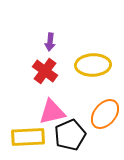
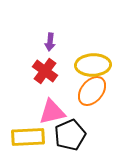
orange ellipse: moved 13 px left, 23 px up
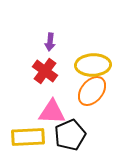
pink triangle: rotated 16 degrees clockwise
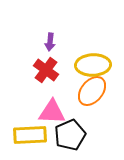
red cross: moved 1 px right, 1 px up
yellow rectangle: moved 2 px right, 2 px up
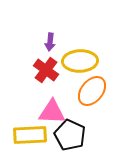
yellow ellipse: moved 13 px left, 4 px up
black pentagon: rotated 24 degrees counterclockwise
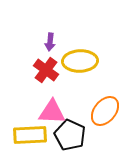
orange ellipse: moved 13 px right, 20 px down
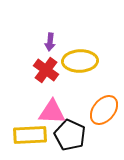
orange ellipse: moved 1 px left, 1 px up
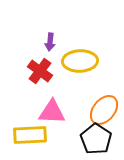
red cross: moved 6 px left, 1 px down
black pentagon: moved 26 px right, 4 px down; rotated 8 degrees clockwise
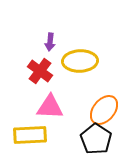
pink triangle: moved 2 px left, 5 px up
